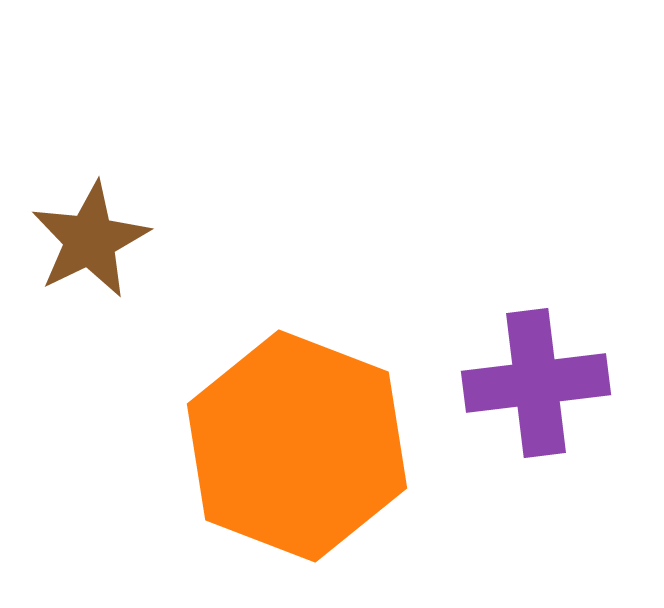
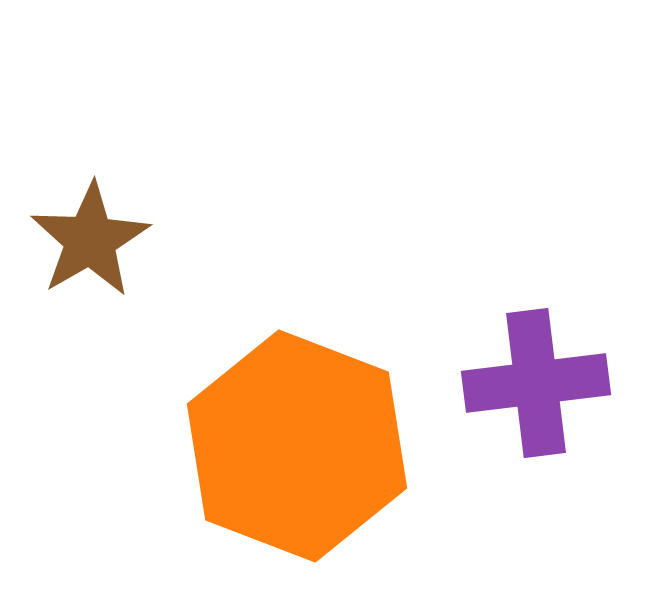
brown star: rotated 4 degrees counterclockwise
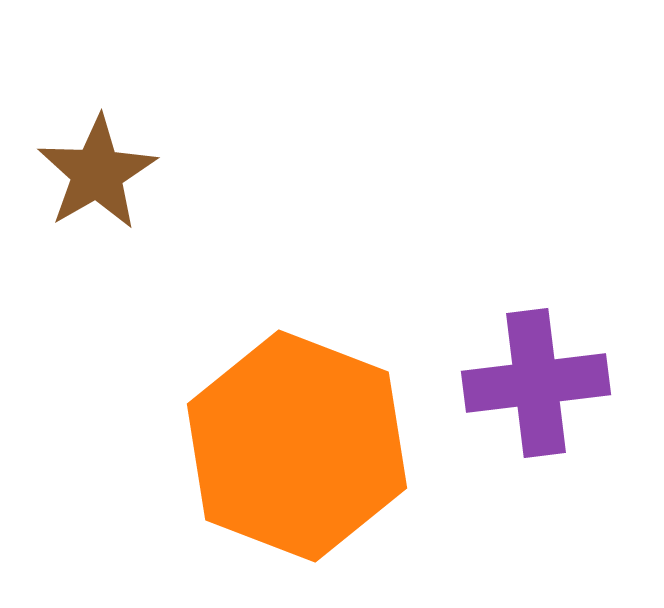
brown star: moved 7 px right, 67 px up
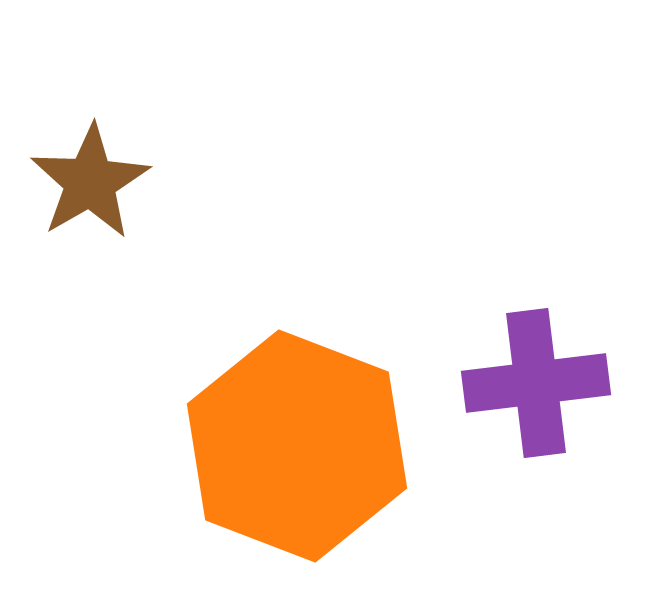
brown star: moved 7 px left, 9 px down
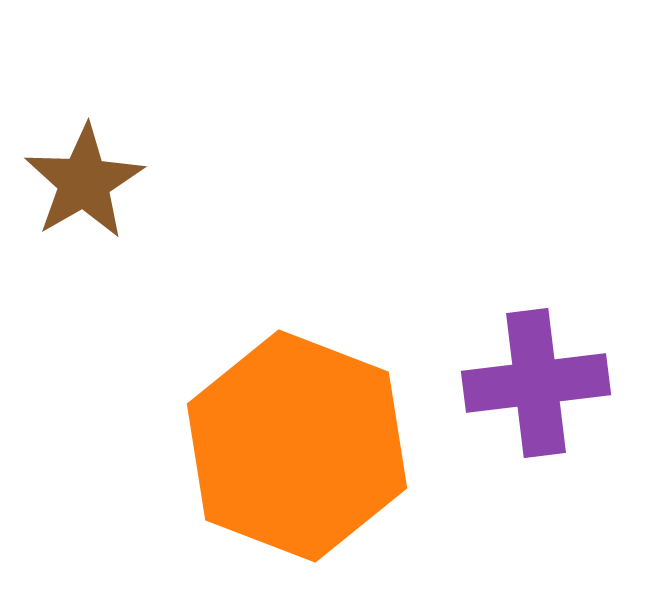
brown star: moved 6 px left
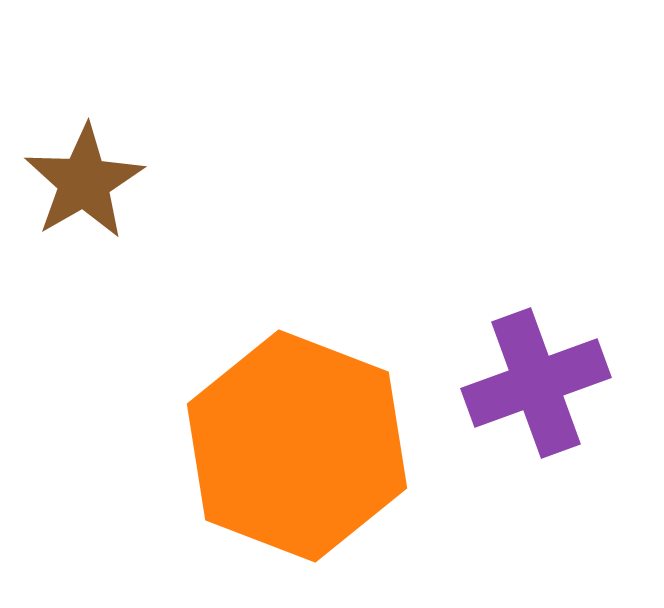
purple cross: rotated 13 degrees counterclockwise
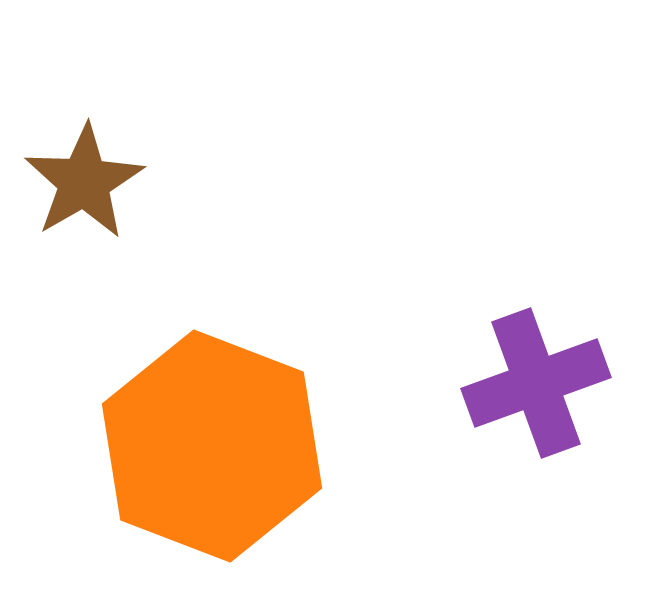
orange hexagon: moved 85 px left
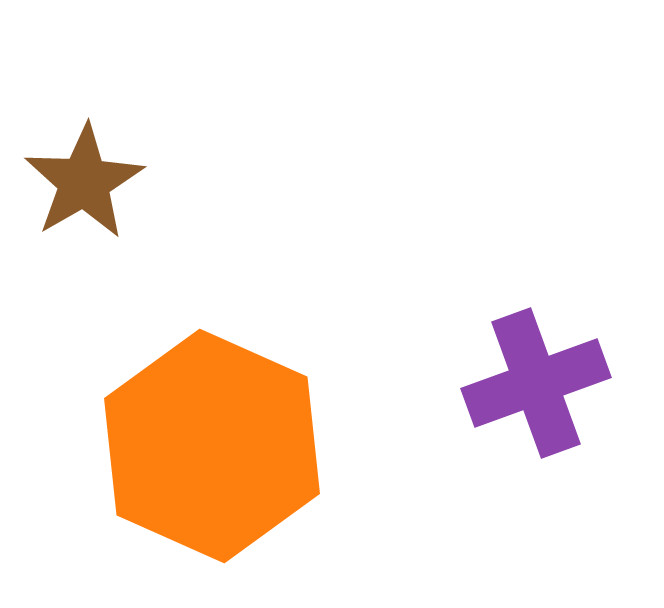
orange hexagon: rotated 3 degrees clockwise
